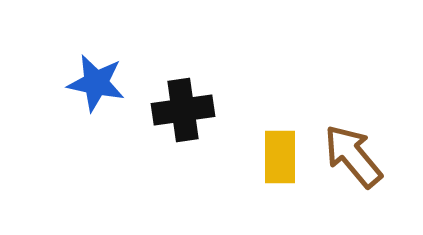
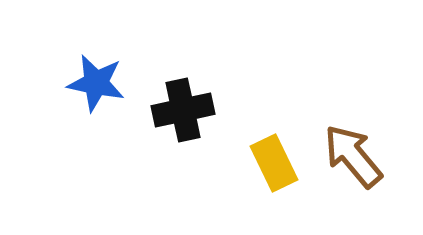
black cross: rotated 4 degrees counterclockwise
yellow rectangle: moved 6 px left, 6 px down; rotated 26 degrees counterclockwise
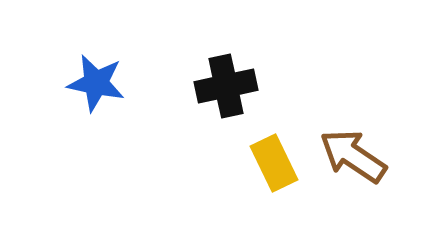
black cross: moved 43 px right, 24 px up
brown arrow: rotated 16 degrees counterclockwise
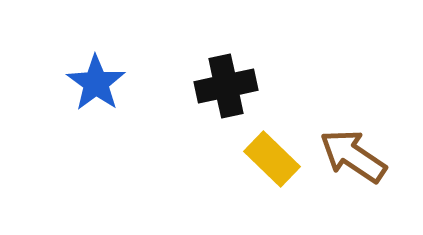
blue star: rotated 24 degrees clockwise
yellow rectangle: moved 2 px left, 4 px up; rotated 20 degrees counterclockwise
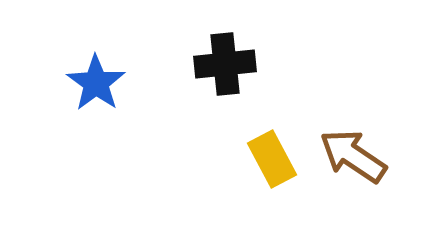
black cross: moved 1 px left, 22 px up; rotated 6 degrees clockwise
yellow rectangle: rotated 18 degrees clockwise
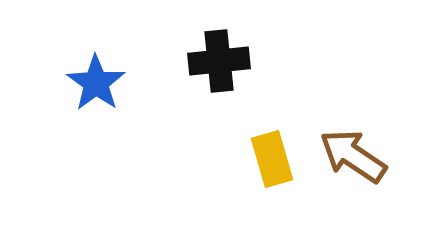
black cross: moved 6 px left, 3 px up
yellow rectangle: rotated 12 degrees clockwise
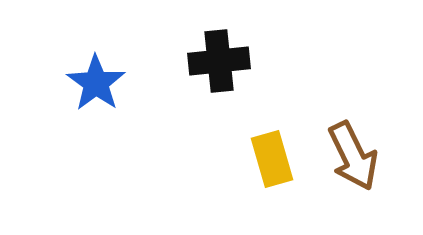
brown arrow: rotated 150 degrees counterclockwise
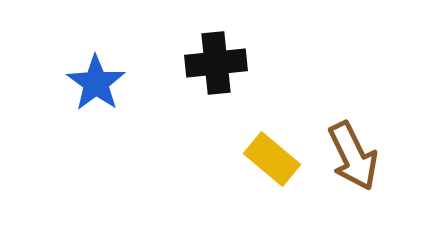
black cross: moved 3 px left, 2 px down
yellow rectangle: rotated 34 degrees counterclockwise
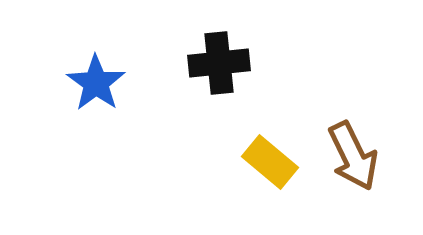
black cross: moved 3 px right
yellow rectangle: moved 2 px left, 3 px down
